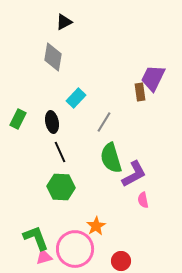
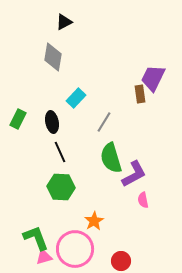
brown rectangle: moved 2 px down
orange star: moved 2 px left, 5 px up
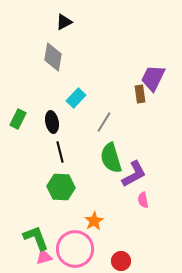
black line: rotated 10 degrees clockwise
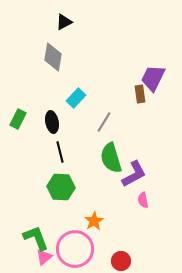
pink triangle: rotated 24 degrees counterclockwise
